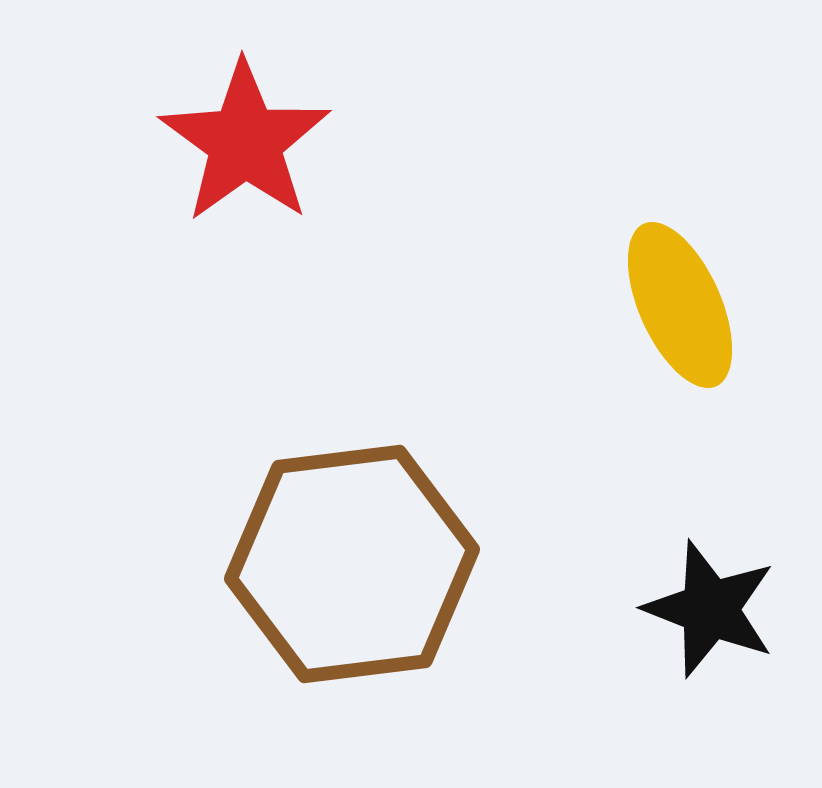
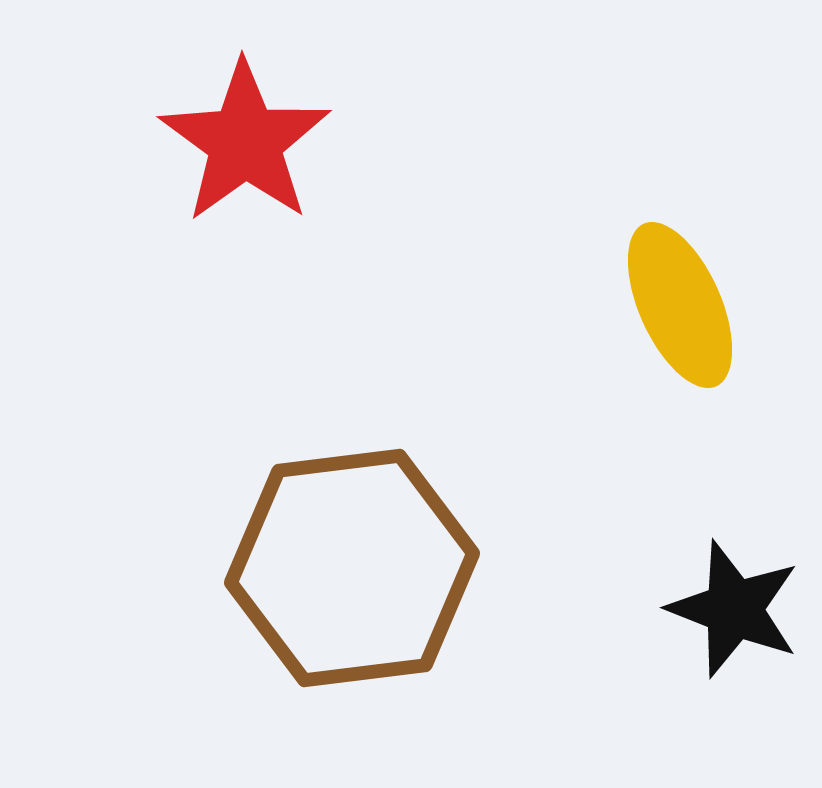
brown hexagon: moved 4 px down
black star: moved 24 px right
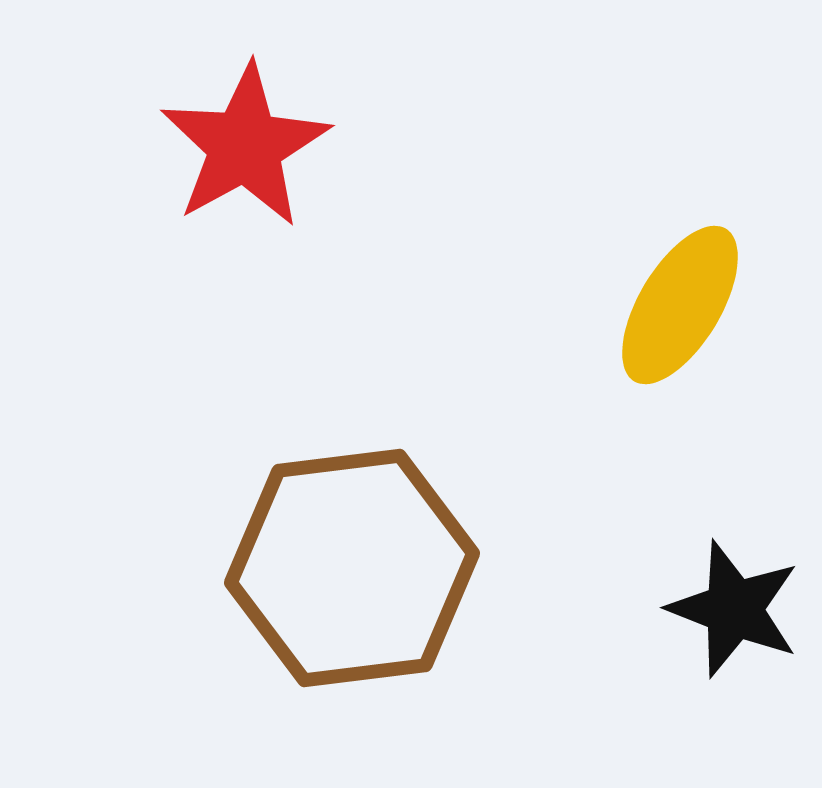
red star: moved 4 px down; rotated 7 degrees clockwise
yellow ellipse: rotated 55 degrees clockwise
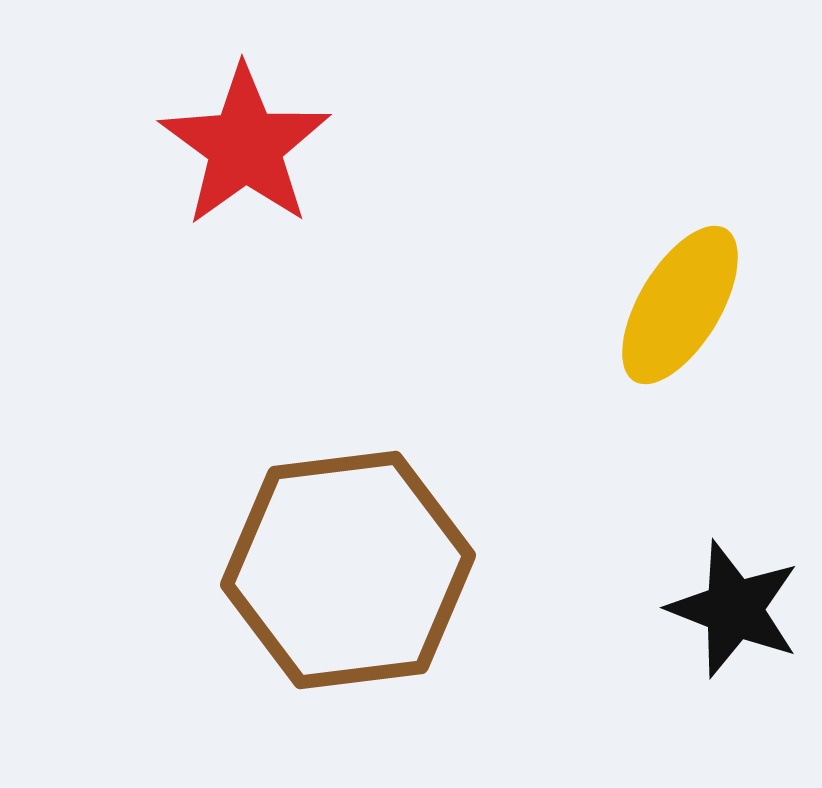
red star: rotated 7 degrees counterclockwise
brown hexagon: moved 4 px left, 2 px down
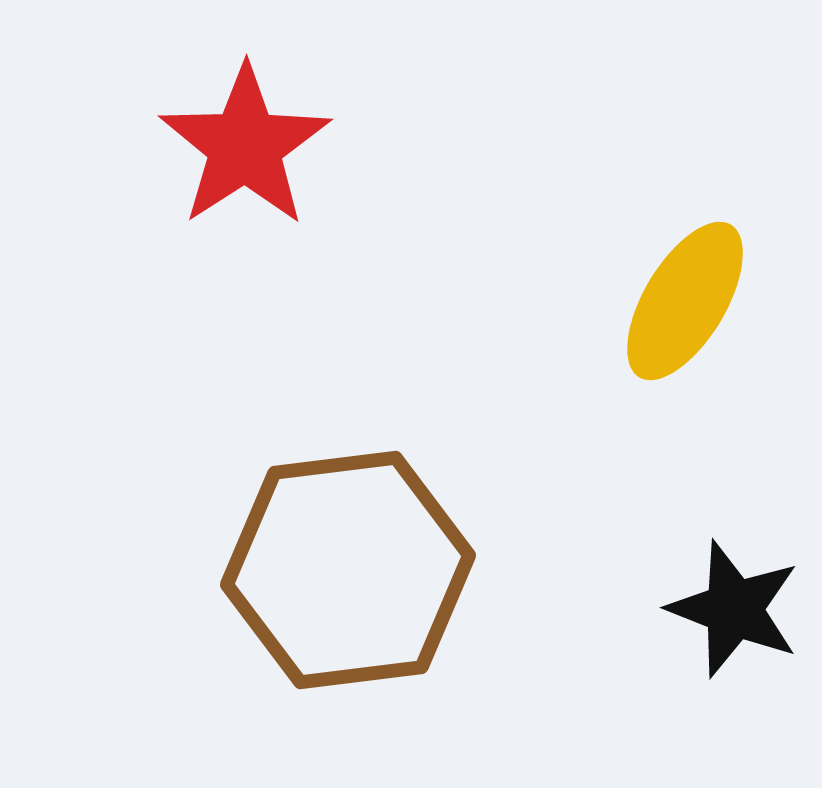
red star: rotated 3 degrees clockwise
yellow ellipse: moved 5 px right, 4 px up
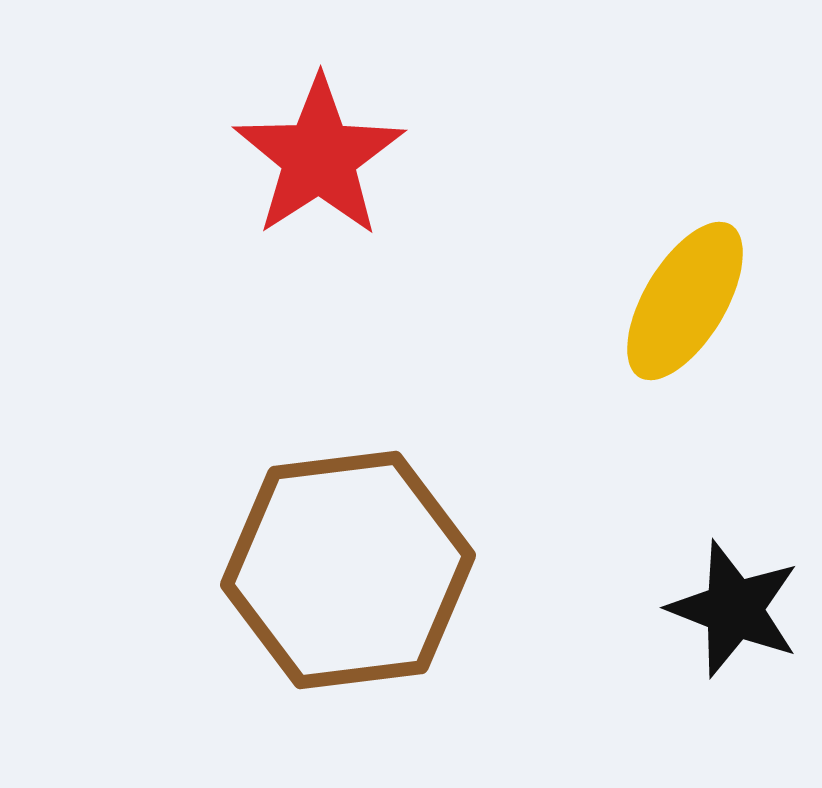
red star: moved 74 px right, 11 px down
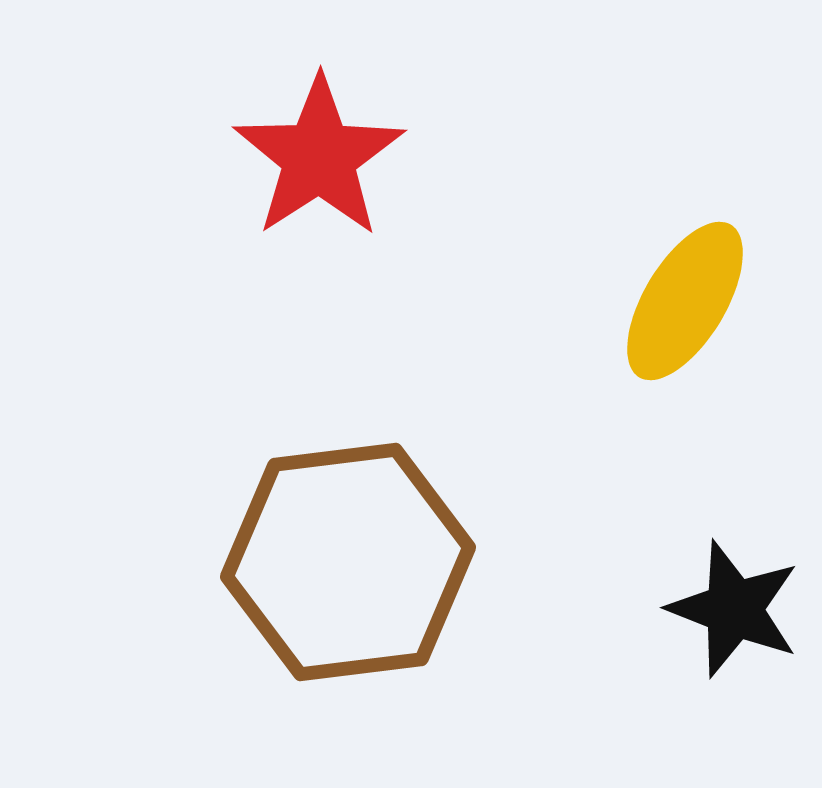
brown hexagon: moved 8 px up
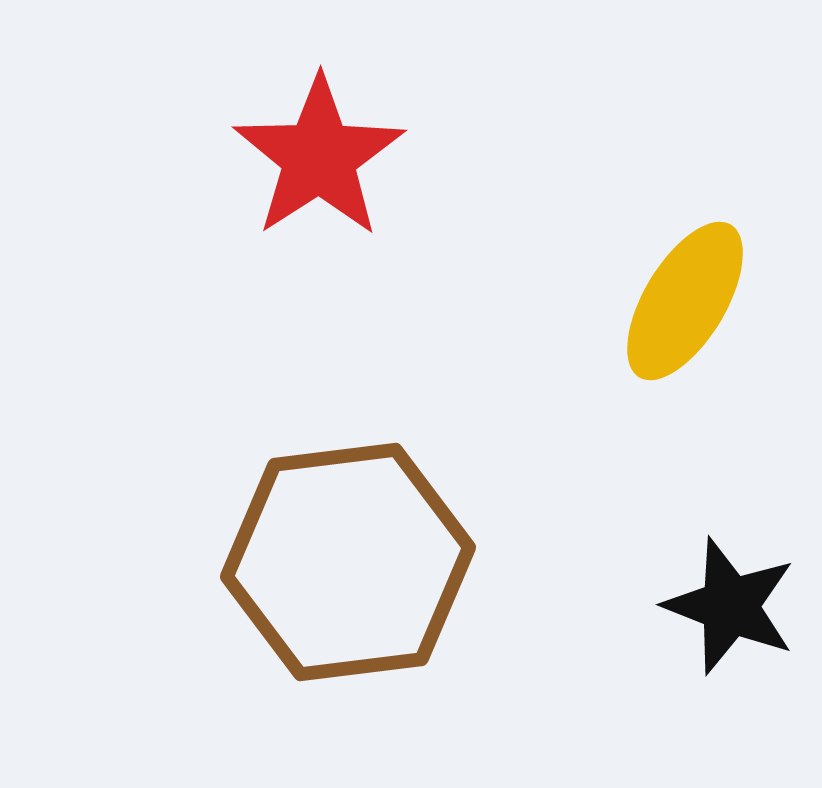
black star: moved 4 px left, 3 px up
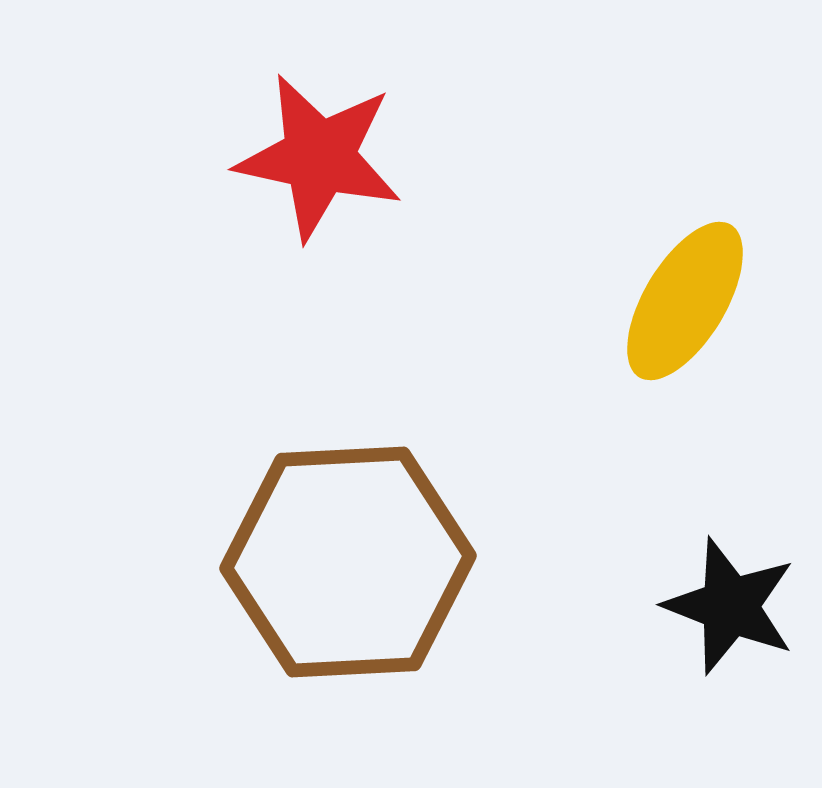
red star: rotated 27 degrees counterclockwise
brown hexagon: rotated 4 degrees clockwise
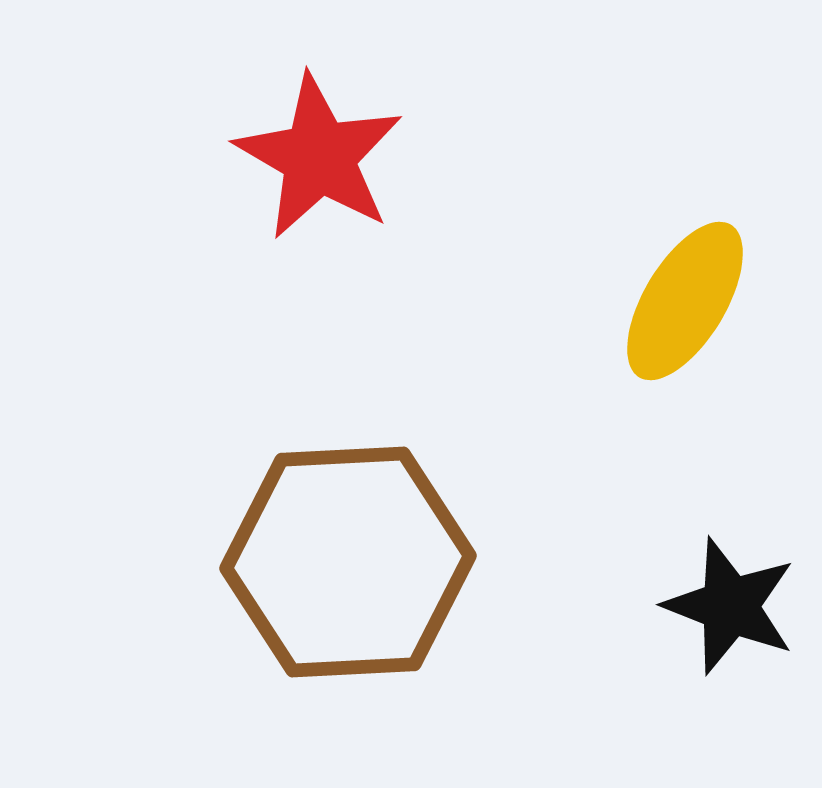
red star: rotated 18 degrees clockwise
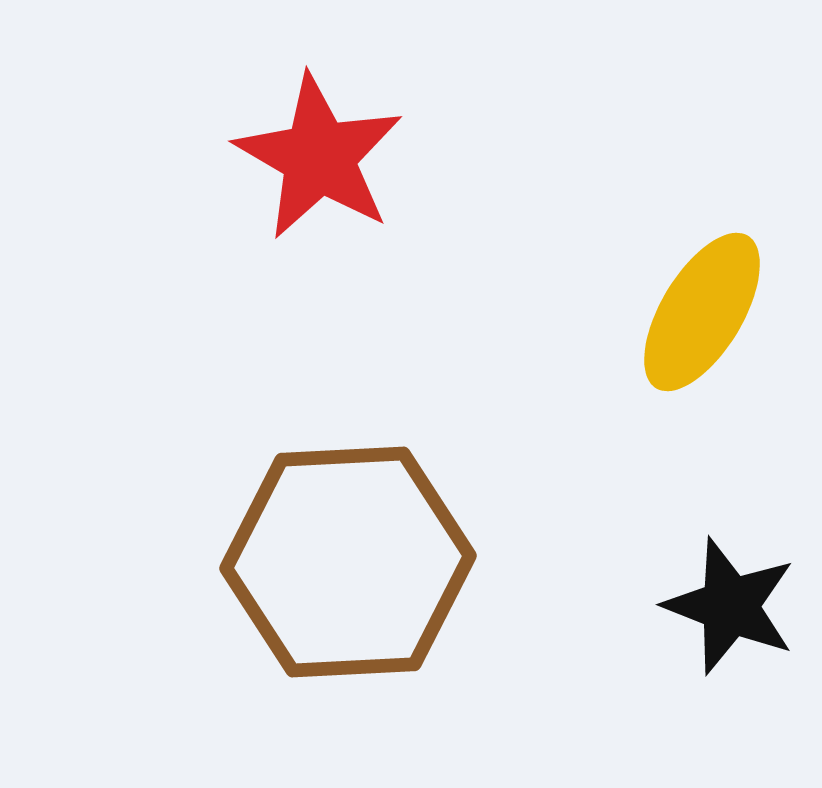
yellow ellipse: moved 17 px right, 11 px down
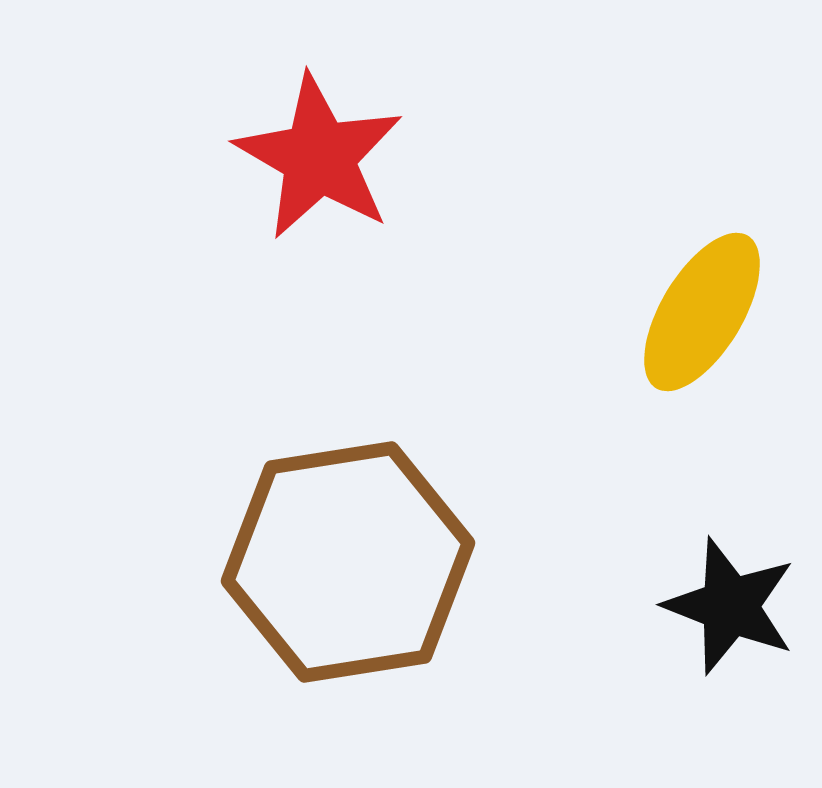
brown hexagon: rotated 6 degrees counterclockwise
